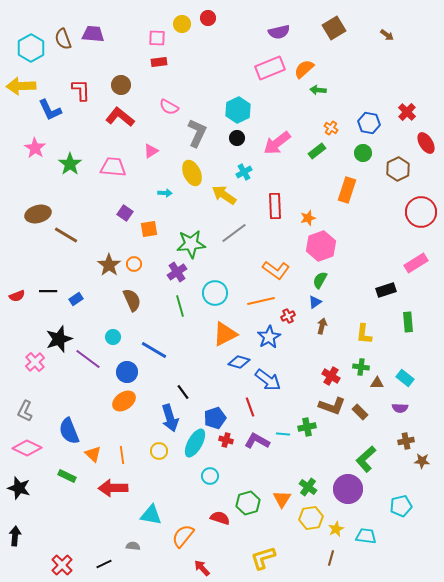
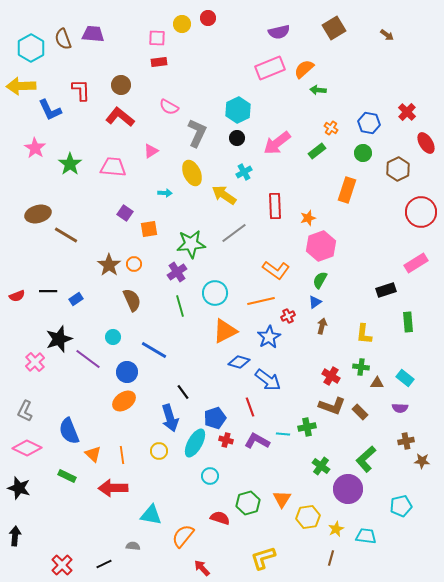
orange triangle at (225, 334): moved 3 px up
green cross at (308, 487): moved 13 px right, 21 px up
yellow hexagon at (311, 518): moved 3 px left, 1 px up
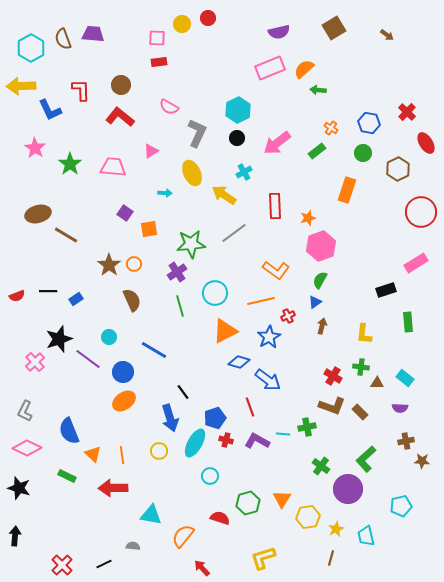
cyan circle at (113, 337): moved 4 px left
blue circle at (127, 372): moved 4 px left
red cross at (331, 376): moved 2 px right
cyan trapezoid at (366, 536): rotated 110 degrees counterclockwise
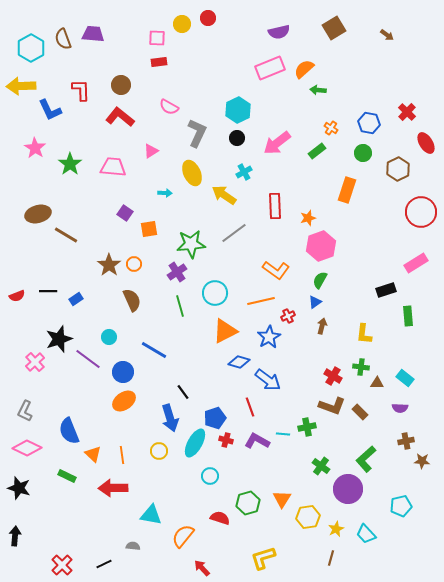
green rectangle at (408, 322): moved 6 px up
cyan trapezoid at (366, 536): moved 2 px up; rotated 30 degrees counterclockwise
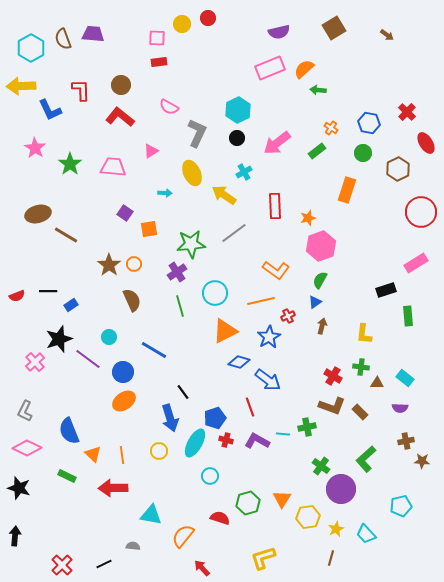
blue rectangle at (76, 299): moved 5 px left, 6 px down
purple circle at (348, 489): moved 7 px left
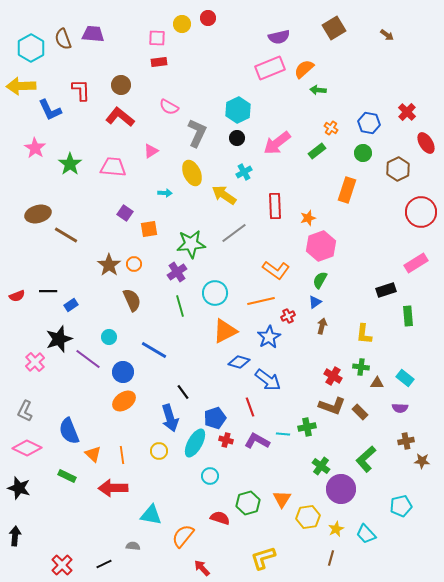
purple semicircle at (279, 32): moved 5 px down
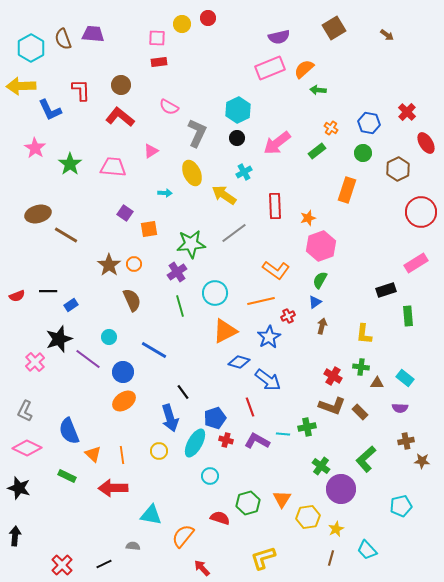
cyan trapezoid at (366, 534): moved 1 px right, 16 px down
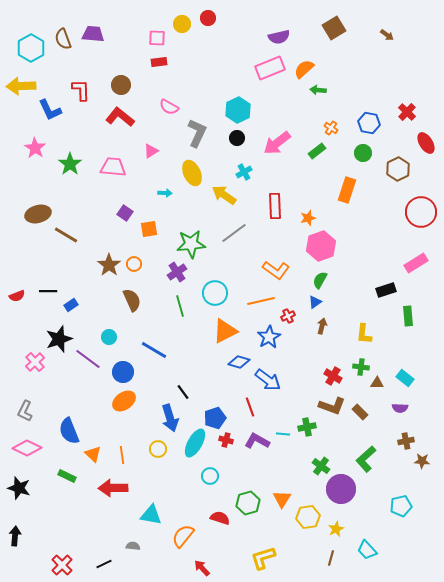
yellow circle at (159, 451): moved 1 px left, 2 px up
